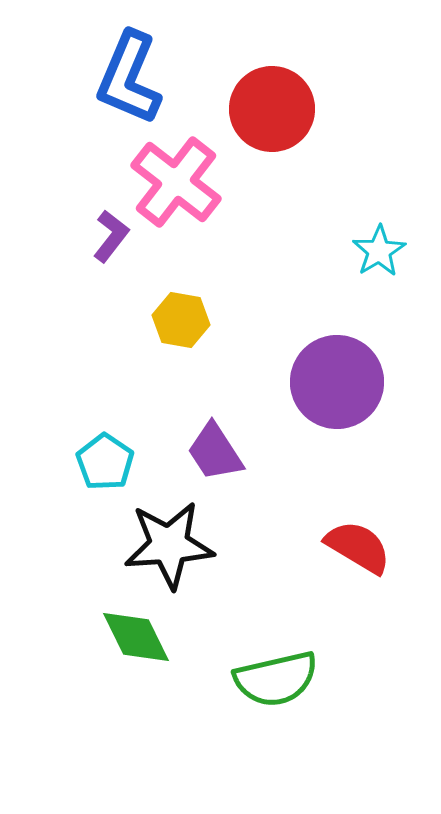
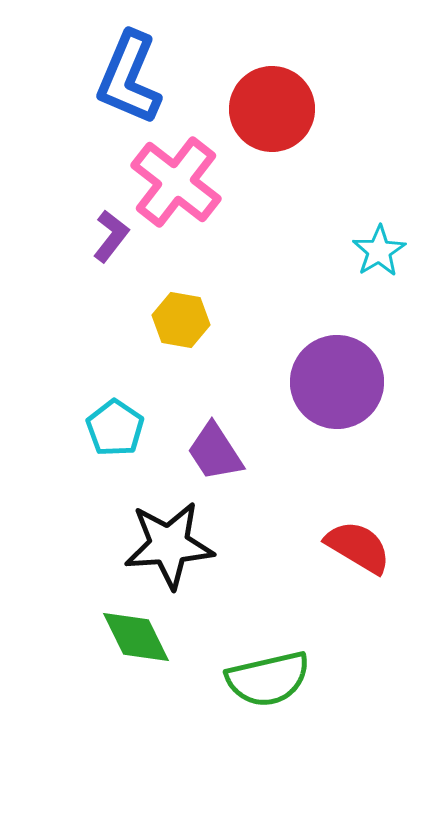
cyan pentagon: moved 10 px right, 34 px up
green semicircle: moved 8 px left
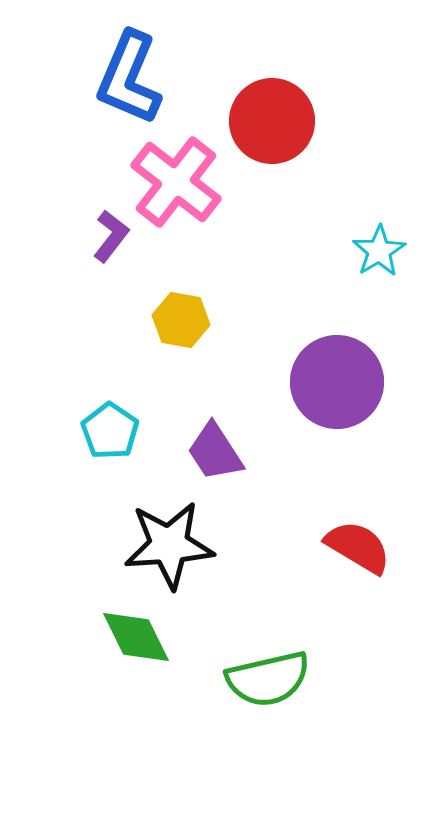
red circle: moved 12 px down
cyan pentagon: moved 5 px left, 3 px down
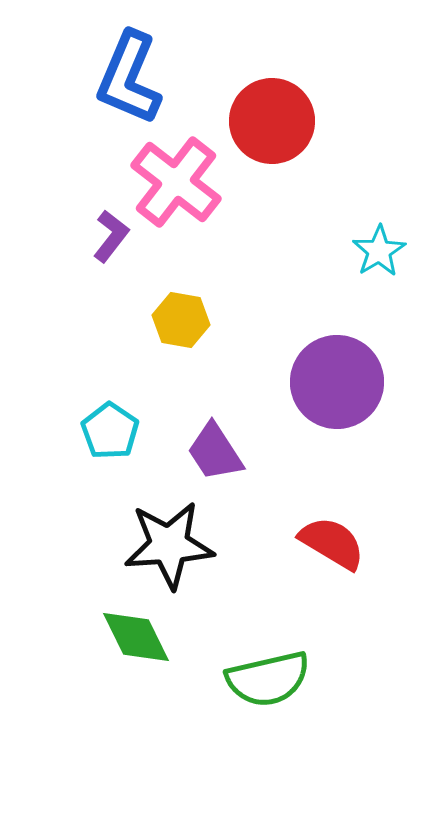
red semicircle: moved 26 px left, 4 px up
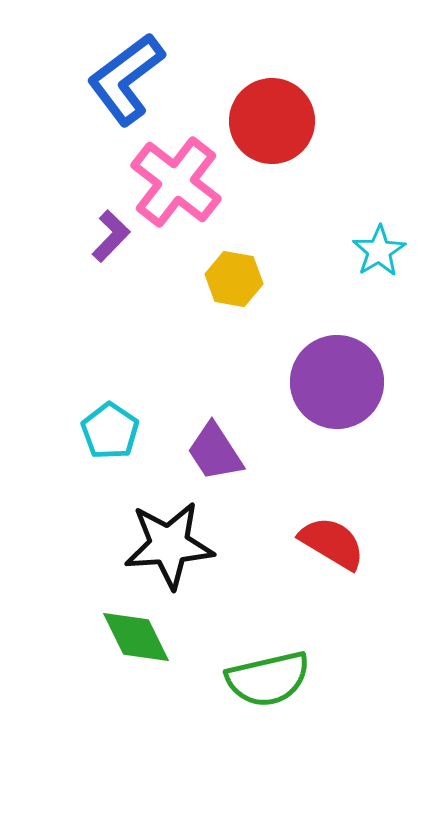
blue L-shape: moved 3 px left, 1 px down; rotated 30 degrees clockwise
purple L-shape: rotated 6 degrees clockwise
yellow hexagon: moved 53 px right, 41 px up
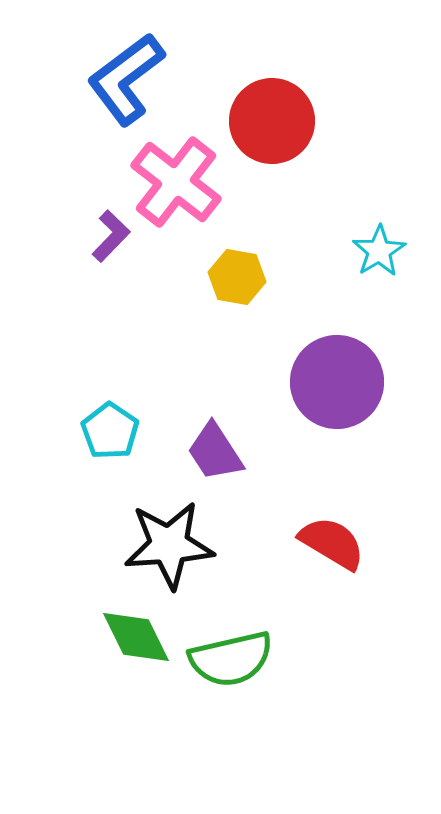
yellow hexagon: moved 3 px right, 2 px up
green semicircle: moved 37 px left, 20 px up
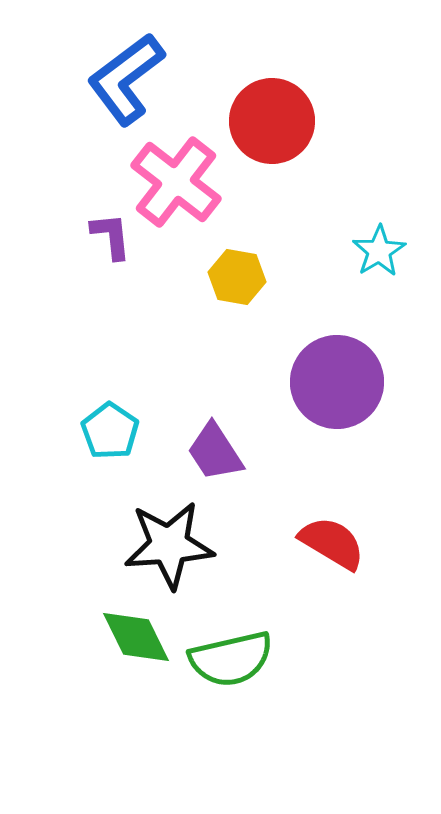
purple L-shape: rotated 50 degrees counterclockwise
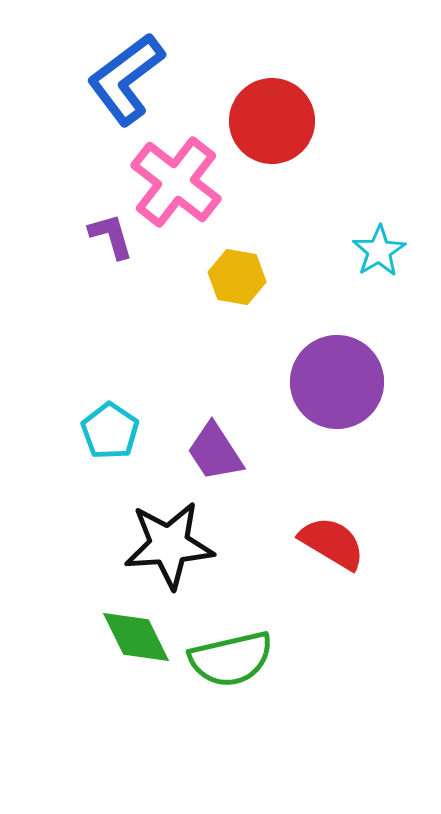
purple L-shape: rotated 10 degrees counterclockwise
